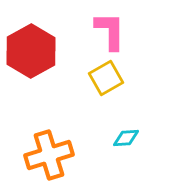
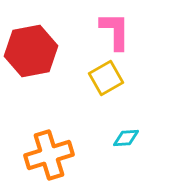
pink L-shape: moved 5 px right
red hexagon: rotated 18 degrees clockwise
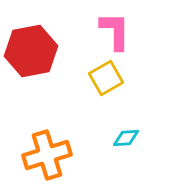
orange cross: moved 2 px left
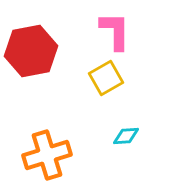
cyan diamond: moved 2 px up
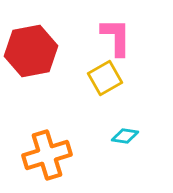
pink L-shape: moved 1 px right, 6 px down
yellow square: moved 1 px left
cyan diamond: moved 1 px left; rotated 12 degrees clockwise
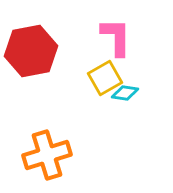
cyan diamond: moved 43 px up
